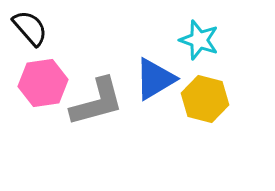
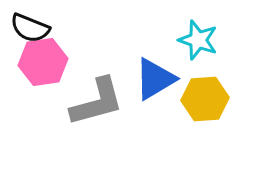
black semicircle: rotated 153 degrees clockwise
cyan star: moved 1 px left
pink hexagon: moved 21 px up
yellow hexagon: rotated 18 degrees counterclockwise
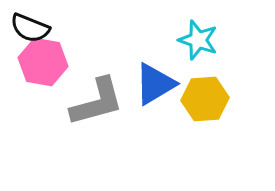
pink hexagon: rotated 18 degrees clockwise
blue triangle: moved 5 px down
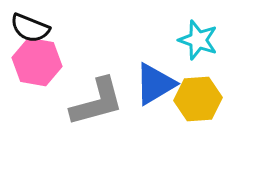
pink hexagon: moved 6 px left
yellow hexagon: moved 7 px left
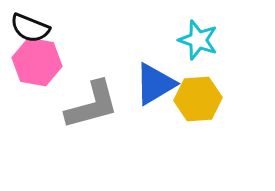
gray L-shape: moved 5 px left, 3 px down
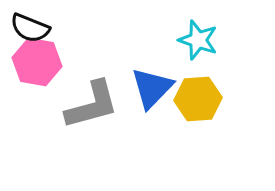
blue triangle: moved 3 px left, 4 px down; rotated 15 degrees counterclockwise
